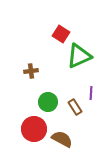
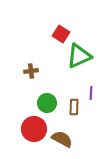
green circle: moved 1 px left, 1 px down
brown rectangle: moved 1 px left; rotated 35 degrees clockwise
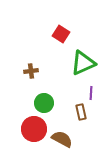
green triangle: moved 4 px right, 7 px down
green circle: moved 3 px left
brown rectangle: moved 7 px right, 5 px down; rotated 14 degrees counterclockwise
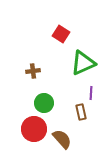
brown cross: moved 2 px right
brown semicircle: rotated 20 degrees clockwise
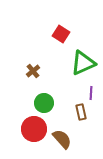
brown cross: rotated 32 degrees counterclockwise
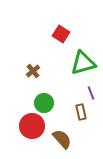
green triangle: rotated 8 degrees clockwise
purple line: rotated 24 degrees counterclockwise
red circle: moved 2 px left, 3 px up
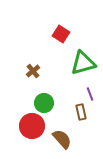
purple line: moved 1 px left, 1 px down
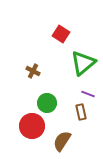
green triangle: rotated 24 degrees counterclockwise
brown cross: rotated 24 degrees counterclockwise
purple line: moved 2 px left; rotated 48 degrees counterclockwise
green circle: moved 3 px right
brown semicircle: moved 2 px down; rotated 105 degrees counterclockwise
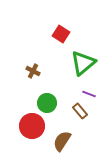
purple line: moved 1 px right
brown rectangle: moved 1 px left, 1 px up; rotated 28 degrees counterclockwise
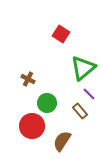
green triangle: moved 5 px down
brown cross: moved 5 px left, 8 px down
purple line: rotated 24 degrees clockwise
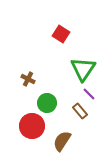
green triangle: moved 1 px down; rotated 16 degrees counterclockwise
